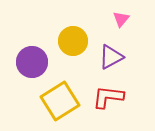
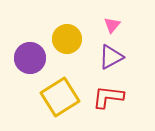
pink triangle: moved 9 px left, 6 px down
yellow circle: moved 6 px left, 2 px up
purple circle: moved 2 px left, 4 px up
yellow square: moved 4 px up
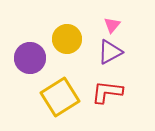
purple triangle: moved 1 px left, 5 px up
red L-shape: moved 1 px left, 5 px up
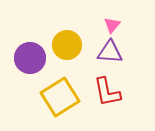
yellow circle: moved 6 px down
purple triangle: rotated 32 degrees clockwise
red L-shape: rotated 108 degrees counterclockwise
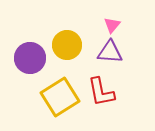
red L-shape: moved 6 px left
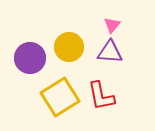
yellow circle: moved 2 px right, 2 px down
red L-shape: moved 4 px down
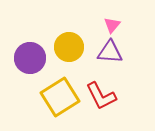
red L-shape: rotated 16 degrees counterclockwise
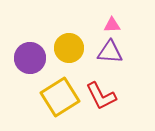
pink triangle: rotated 48 degrees clockwise
yellow circle: moved 1 px down
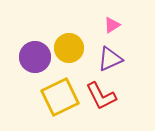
pink triangle: rotated 30 degrees counterclockwise
purple triangle: moved 7 px down; rotated 28 degrees counterclockwise
purple circle: moved 5 px right, 1 px up
yellow square: rotated 6 degrees clockwise
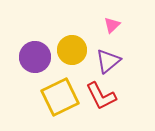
pink triangle: rotated 12 degrees counterclockwise
yellow circle: moved 3 px right, 2 px down
purple triangle: moved 2 px left, 2 px down; rotated 16 degrees counterclockwise
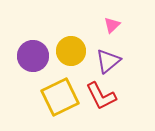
yellow circle: moved 1 px left, 1 px down
purple circle: moved 2 px left, 1 px up
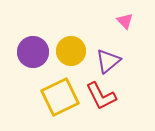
pink triangle: moved 13 px right, 4 px up; rotated 30 degrees counterclockwise
purple circle: moved 4 px up
